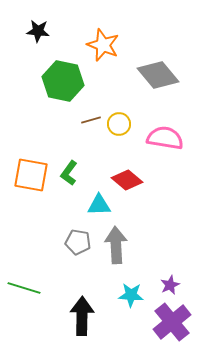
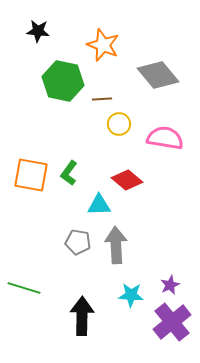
brown line: moved 11 px right, 21 px up; rotated 12 degrees clockwise
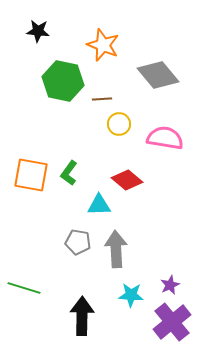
gray arrow: moved 4 px down
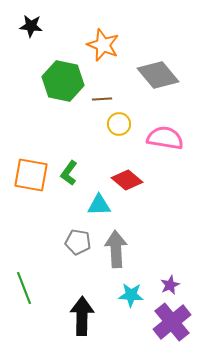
black star: moved 7 px left, 5 px up
green line: rotated 52 degrees clockwise
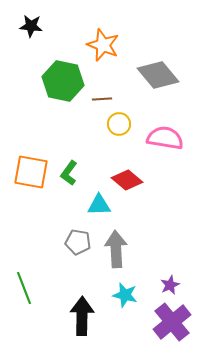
orange square: moved 3 px up
cyan star: moved 6 px left; rotated 10 degrees clockwise
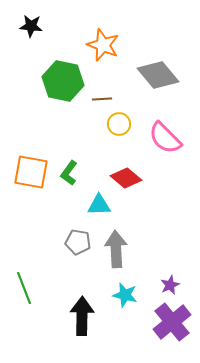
pink semicircle: rotated 144 degrees counterclockwise
red diamond: moved 1 px left, 2 px up
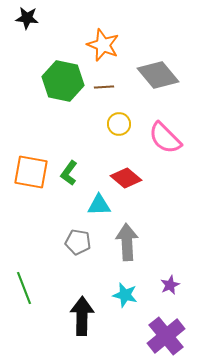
black star: moved 4 px left, 8 px up
brown line: moved 2 px right, 12 px up
gray arrow: moved 11 px right, 7 px up
purple cross: moved 6 px left, 14 px down
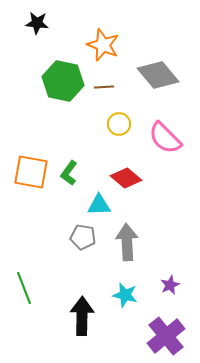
black star: moved 10 px right, 5 px down
gray pentagon: moved 5 px right, 5 px up
